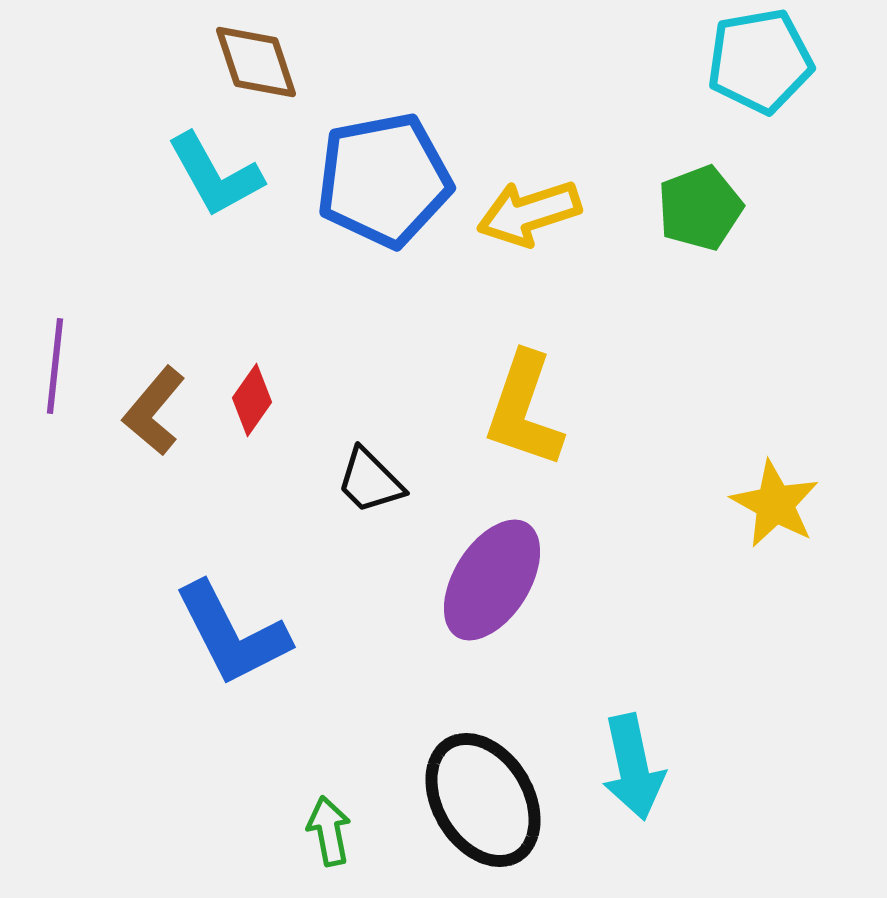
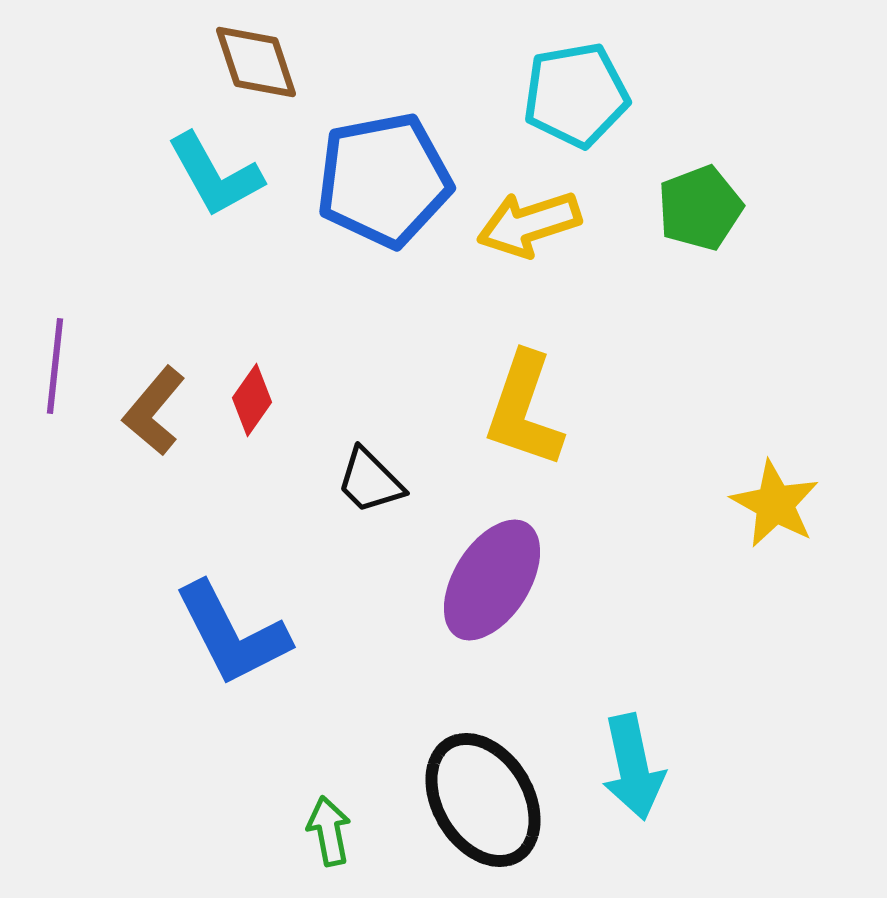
cyan pentagon: moved 184 px left, 34 px down
yellow arrow: moved 11 px down
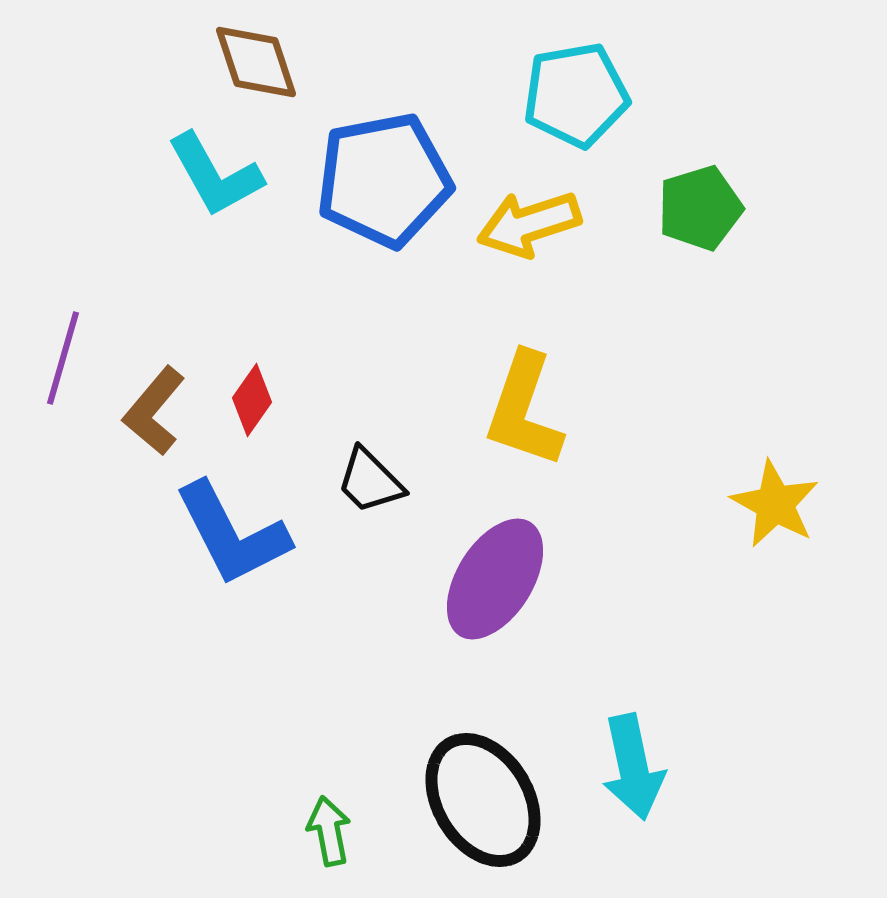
green pentagon: rotated 4 degrees clockwise
purple line: moved 8 px right, 8 px up; rotated 10 degrees clockwise
purple ellipse: moved 3 px right, 1 px up
blue L-shape: moved 100 px up
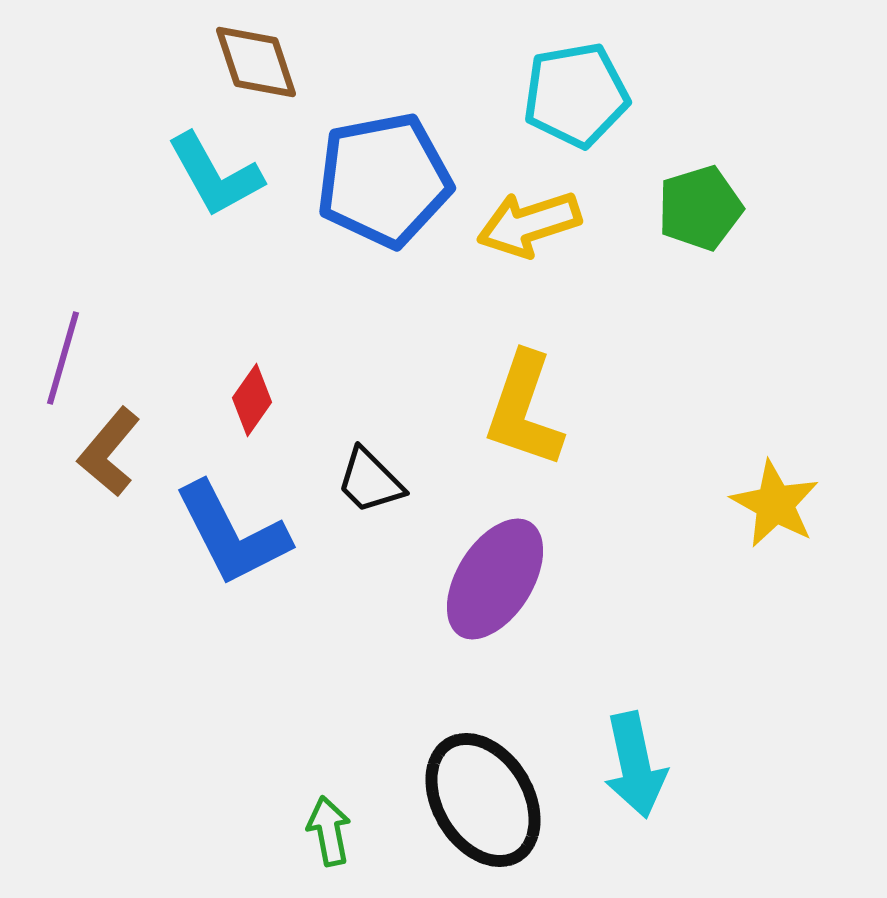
brown L-shape: moved 45 px left, 41 px down
cyan arrow: moved 2 px right, 2 px up
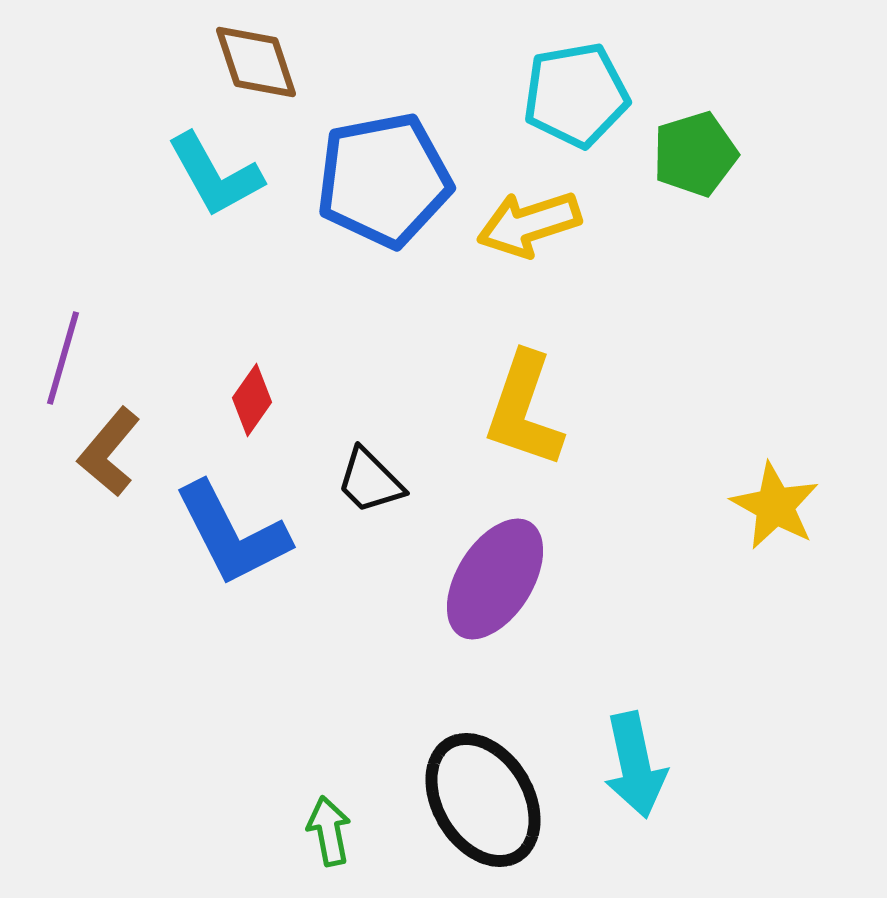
green pentagon: moved 5 px left, 54 px up
yellow star: moved 2 px down
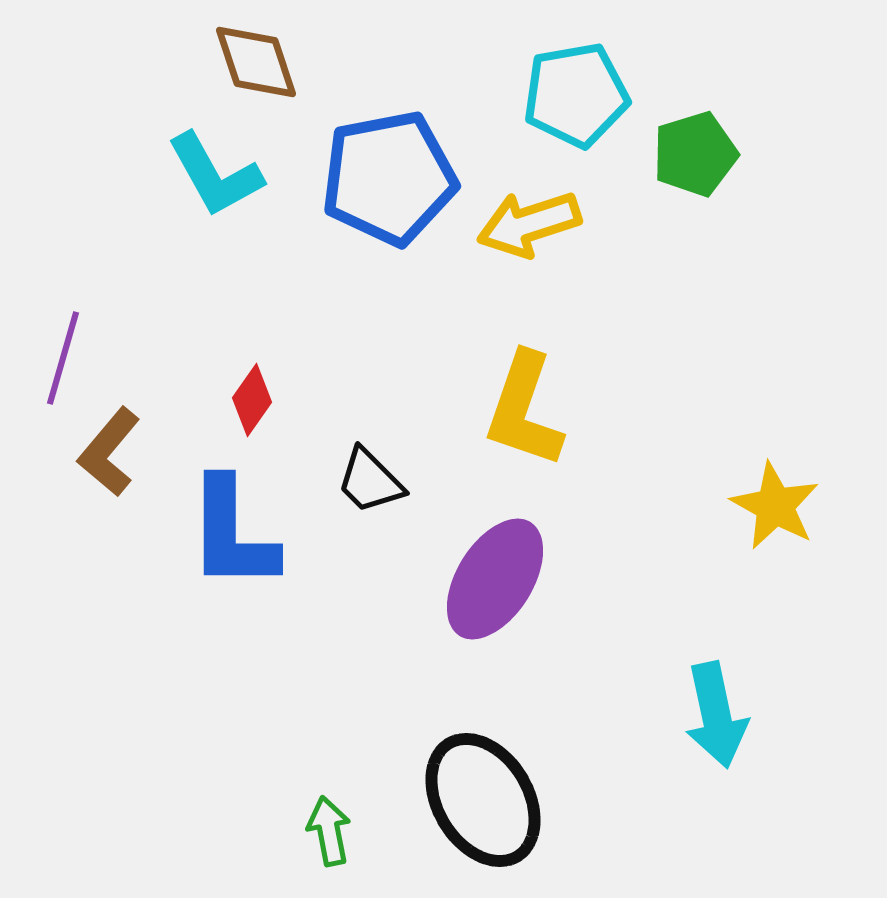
blue pentagon: moved 5 px right, 2 px up
blue L-shape: rotated 27 degrees clockwise
cyan arrow: moved 81 px right, 50 px up
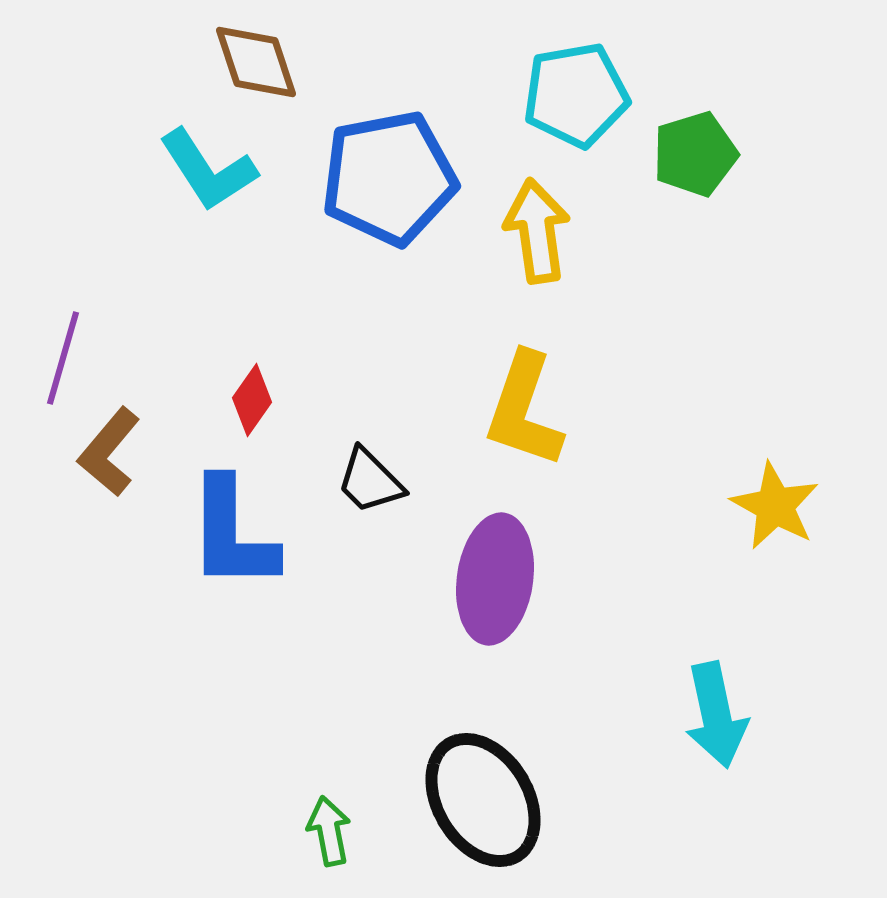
cyan L-shape: moved 7 px left, 5 px up; rotated 4 degrees counterclockwise
yellow arrow: moved 8 px right, 7 px down; rotated 100 degrees clockwise
purple ellipse: rotated 24 degrees counterclockwise
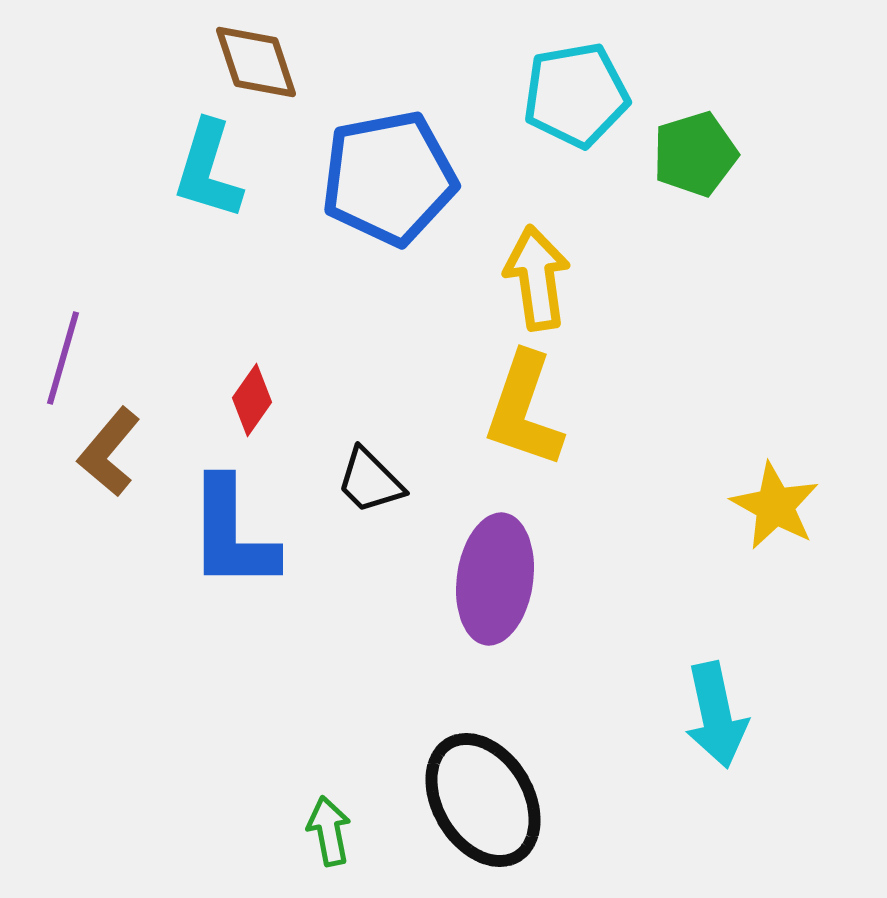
cyan L-shape: rotated 50 degrees clockwise
yellow arrow: moved 47 px down
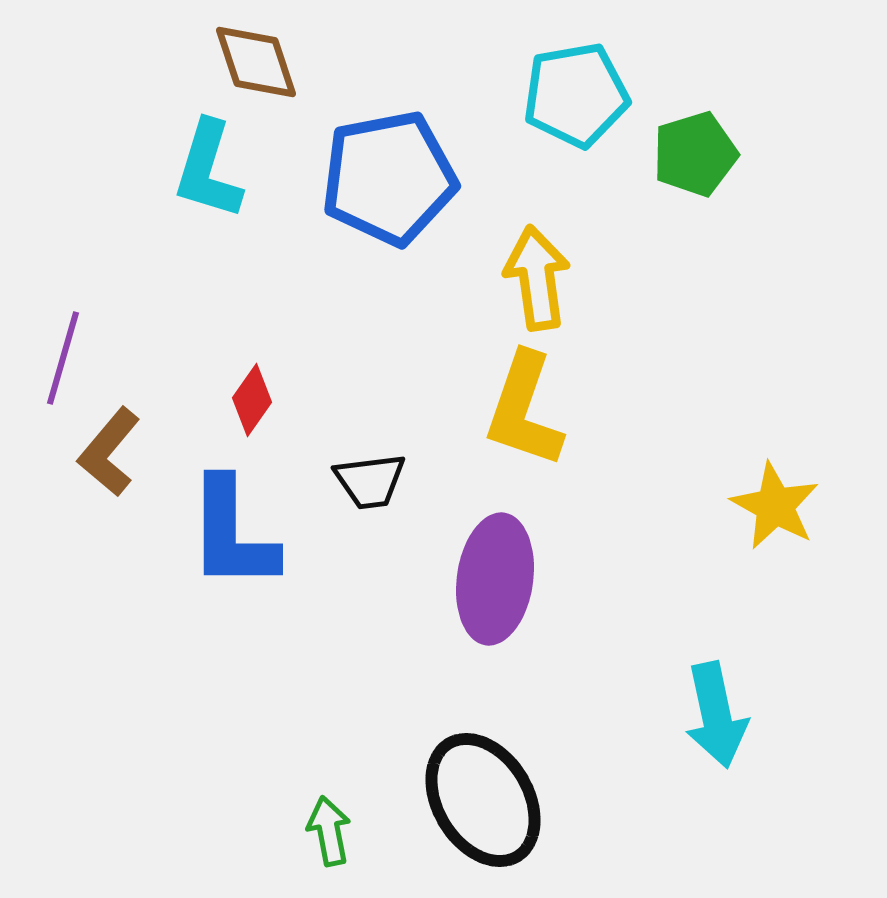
black trapezoid: rotated 52 degrees counterclockwise
